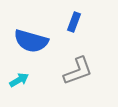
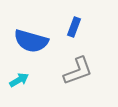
blue rectangle: moved 5 px down
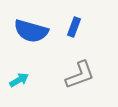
blue semicircle: moved 10 px up
gray L-shape: moved 2 px right, 4 px down
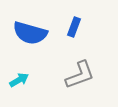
blue semicircle: moved 1 px left, 2 px down
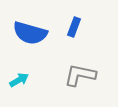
gray L-shape: rotated 148 degrees counterclockwise
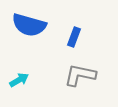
blue rectangle: moved 10 px down
blue semicircle: moved 1 px left, 8 px up
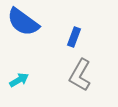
blue semicircle: moved 6 px left, 3 px up; rotated 20 degrees clockwise
gray L-shape: rotated 72 degrees counterclockwise
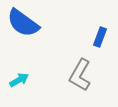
blue semicircle: moved 1 px down
blue rectangle: moved 26 px right
